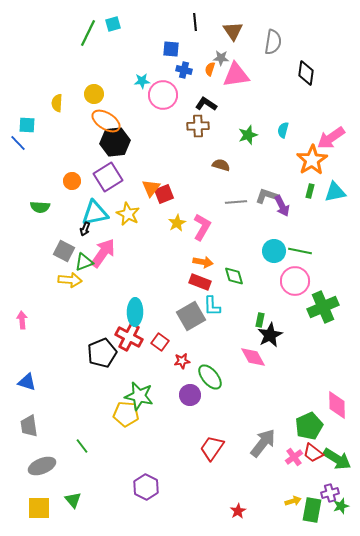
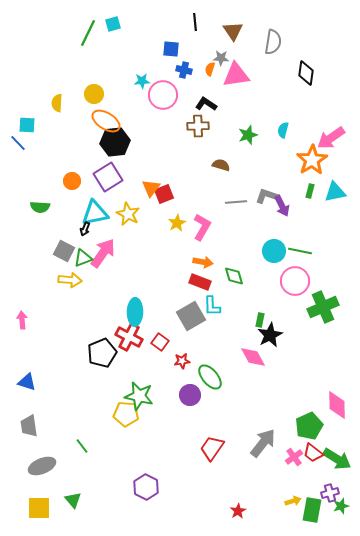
green triangle at (84, 262): moved 1 px left, 4 px up
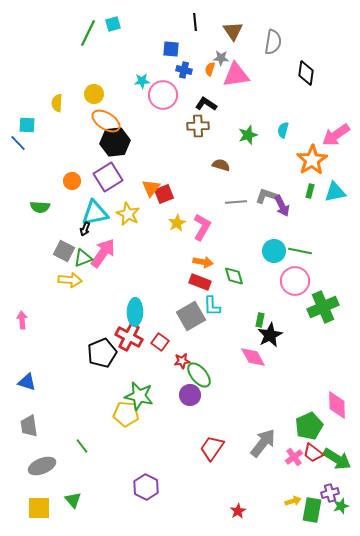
pink arrow at (331, 138): moved 5 px right, 3 px up
green ellipse at (210, 377): moved 11 px left, 2 px up
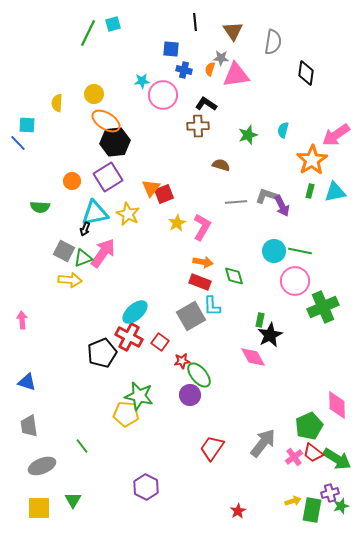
cyan ellipse at (135, 312): rotated 48 degrees clockwise
green triangle at (73, 500): rotated 12 degrees clockwise
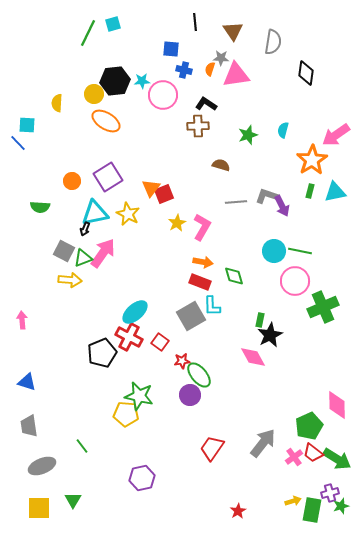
black hexagon at (115, 142): moved 61 px up
purple hexagon at (146, 487): moved 4 px left, 9 px up; rotated 20 degrees clockwise
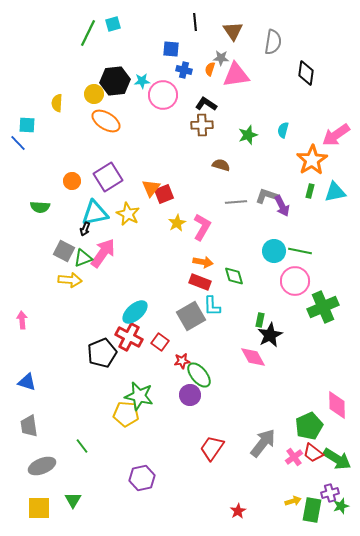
brown cross at (198, 126): moved 4 px right, 1 px up
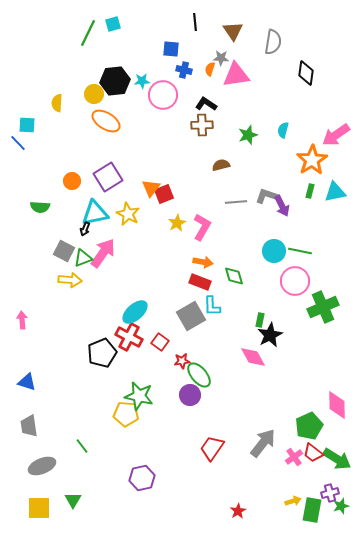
brown semicircle at (221, 165): rotated 30 degrees counterclockwise
